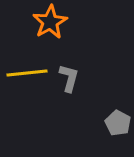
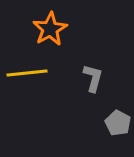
orange star: moved 7 px down
gray L-shape: moved 24 px right
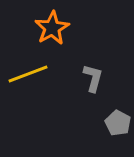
orange star: moved 2 px right, 1 px up
yellow line: moved 1 px right, 1 px down; rotated 15 degrees counterclockwise
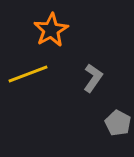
orange star: moved 1 px left, 2 px down
gray L-shape: rotated 20 degrees clockwise
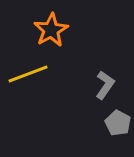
gray L-shape: moved 12 px right, 7 px down
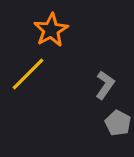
yellow line: rotated 24 degrees counterclockwise
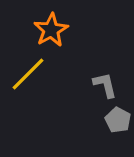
gray L-shape: rotated 48 degrees counterclockwise
gray pentagon: moved 3 px up
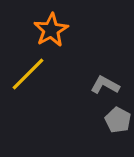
gray L-shape: rotated 48 degrees counterclockwise
